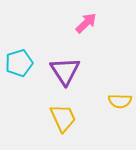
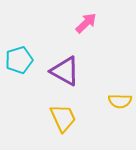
cyan pentagon: moved 3 px up
purple triangle: rotated 28 degrees counterclockwise
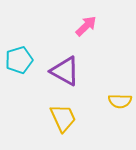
pink arrow: moved 3 px down
